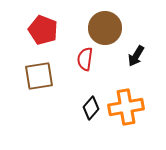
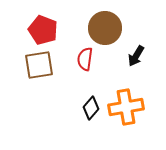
brown square: moved 11 px up
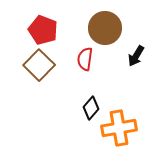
brown square: rotated 36 degrees counterclockwise
orange cross: moved 7 px left, 21 px down
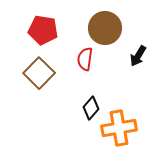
red pentagon: rotated 12 degrees counterclockwise
black arrow: moved 2 px right
brown square: moved 8 px down
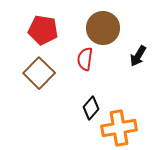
brown circle: moved 2 px left
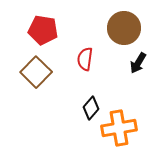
brown circle: moved 21 px right
black arrow: moved 7 px down
brown square: moved 3 px left, 1 px up
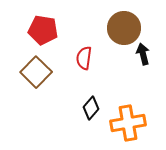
red semicircle: moved 1 px left, 1 px up
black arrow: moved 5 px right, 9 px up; rotated 135 degrees clockwise
orange cross: moved 9 px right, 5 px up
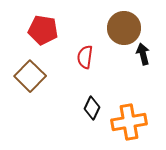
red semicircle: moved 1 px right, 1 px up
brown square: moved 6 px left, 4 px down
black diamond: moved 1 px right; rotated 15 degrees counterclockwise
orange cross: moved 1 px right, 1 px up
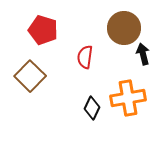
red pentagon: rotated 8 degrees clockwise
orange cross: moved 1 px left, 24 px up
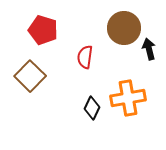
black arrow: moved 6 px right, 5 px up
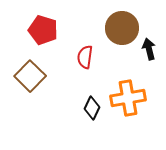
brown circle: moved 2 px left
